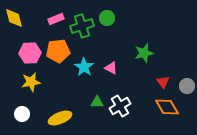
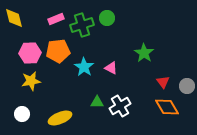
green cross: moved 1 px up
green star: rotated 24 degrees counterclockwise
yellow star: moved 1 px up
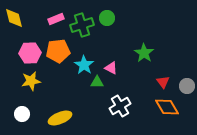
cyan star: moved 2 px up
green triangle: moved 20 px up
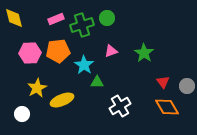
pink triangle: moved 17 px up; rotated 48 degrees counterclockwise
yellow star: moved 6 px right, 7 px down; rotated 18 degrees counterclockwise
yellow ellipse: moved 2 px right, 18 px up
